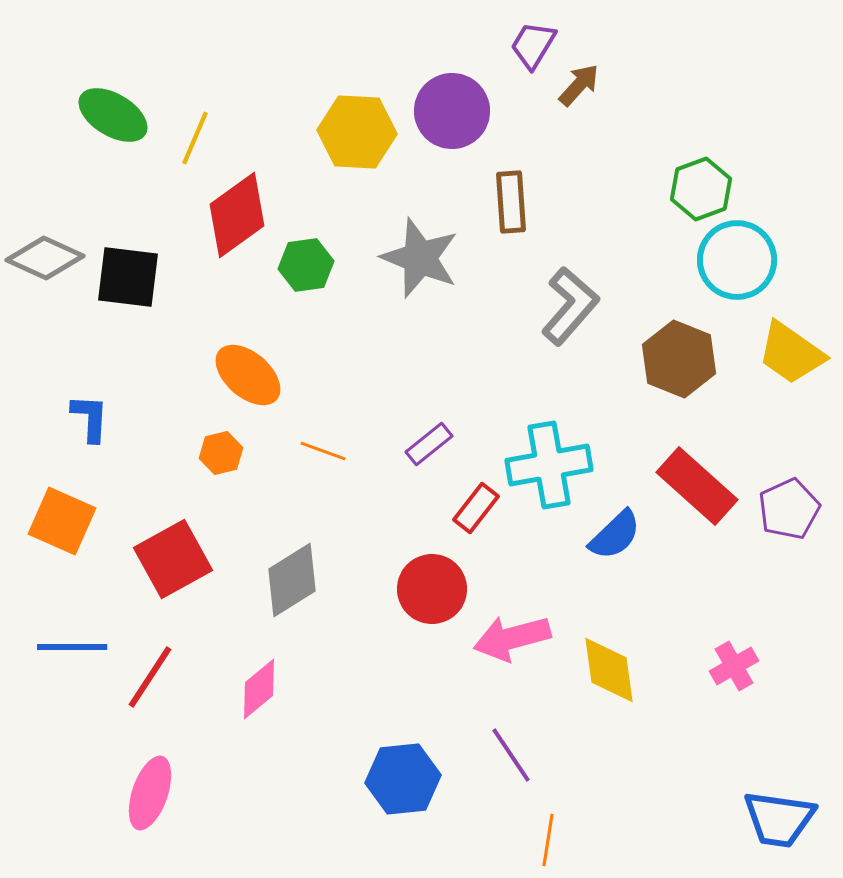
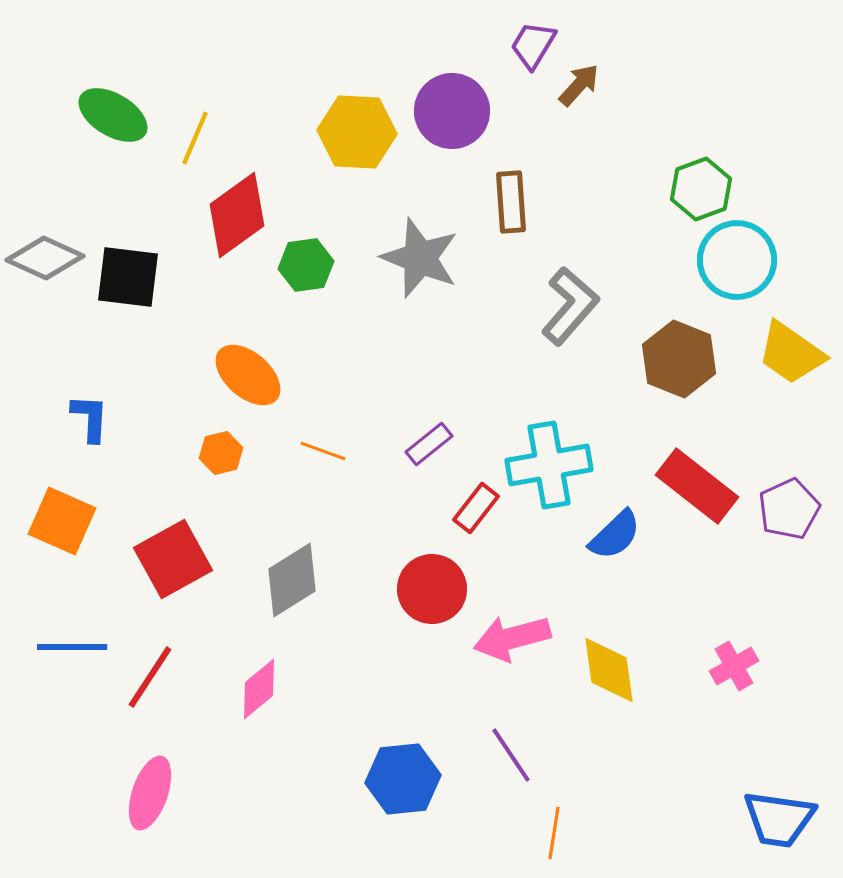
red rectangle at (697, 486): rotated 4 degrees counterclockwise
orange line at (548, 840): moved 6 px right, 7 px up
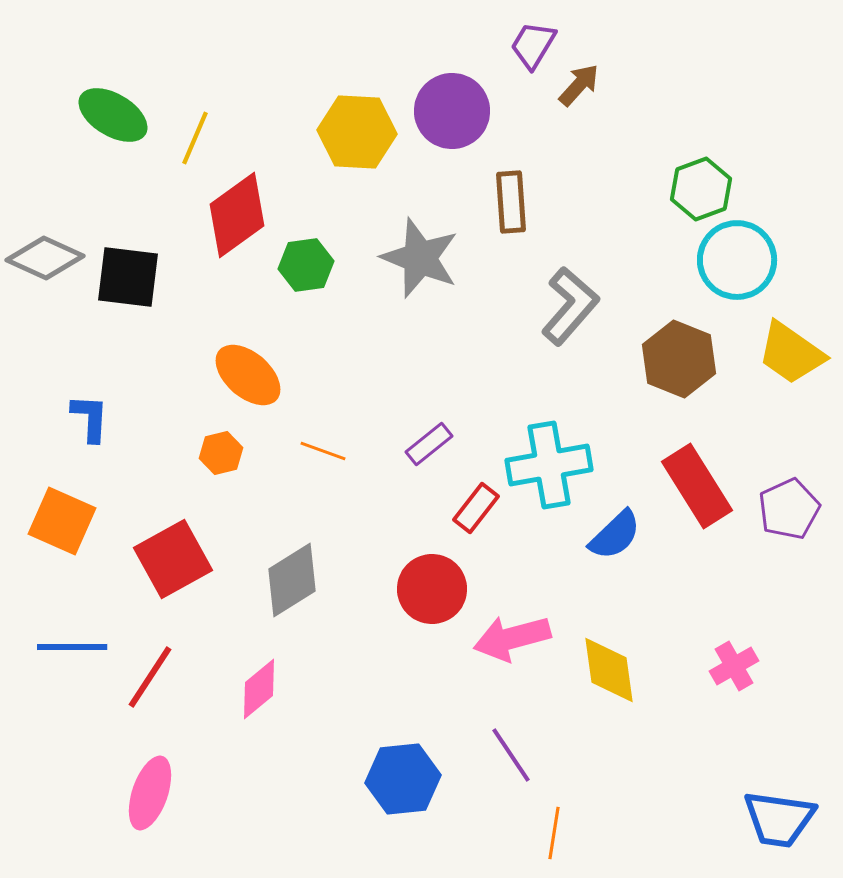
red rectangle at (697, 486): rotated 20 degrees clockwise
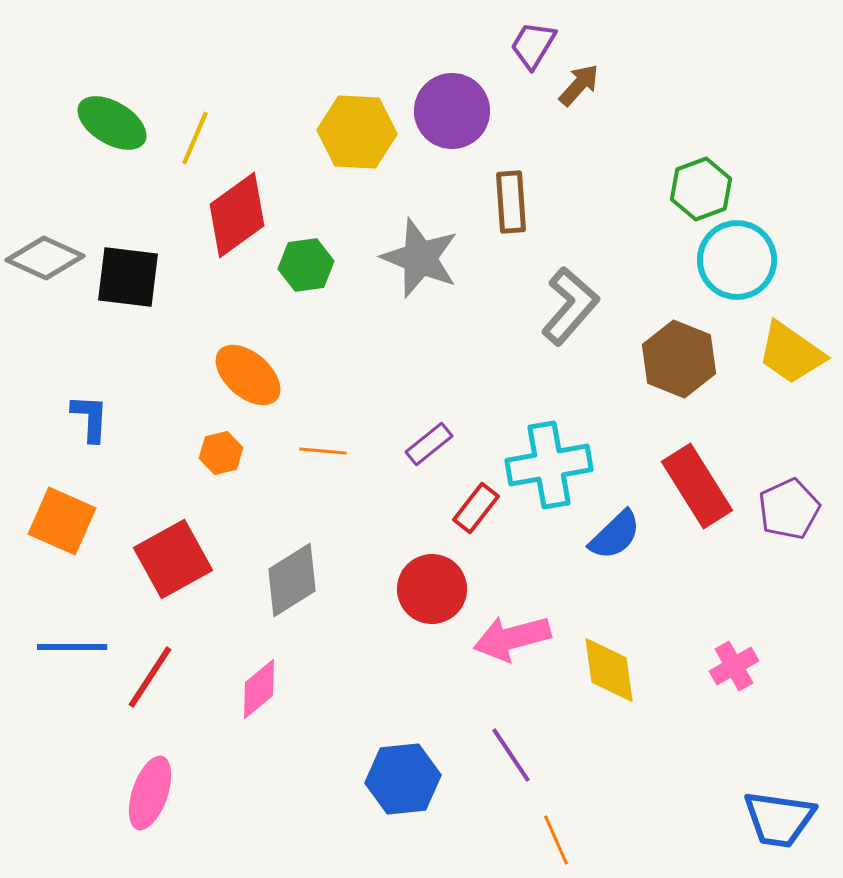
green ellipse at (113, 115): moved 1 px left, 8 px down
orange line at (323, 451): rotated 15 degrees counterclockwise
orange line at (554, 833): moved 2 px right, 7 px down; rotated 33 degrees counterclockwise
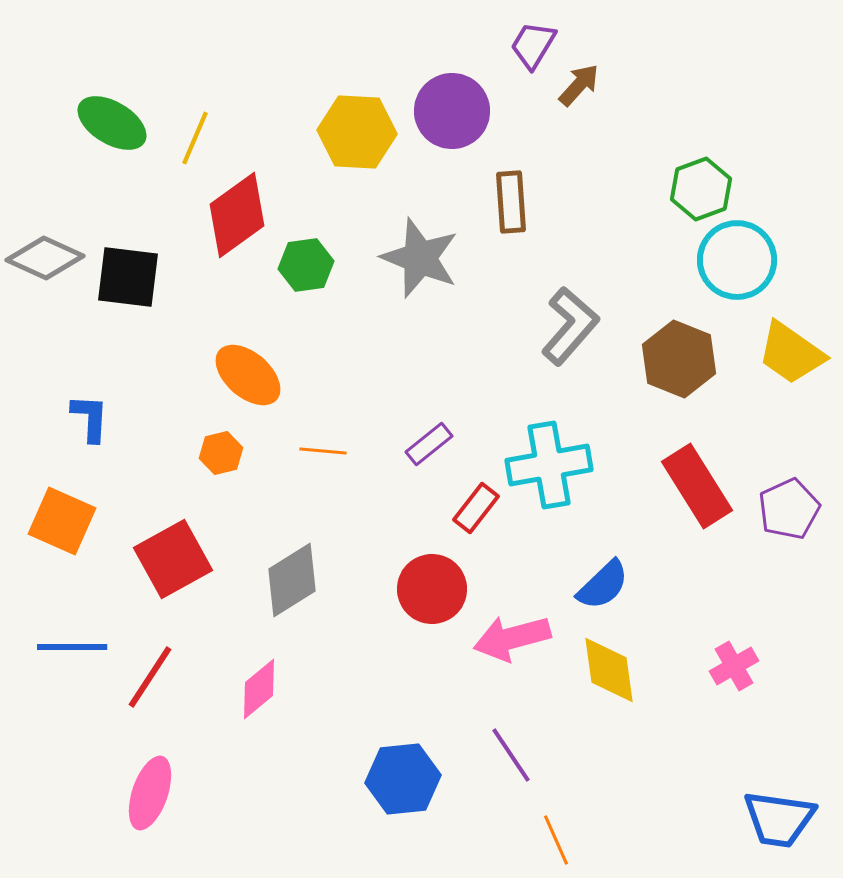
gray L-shape at (570, 306): moved 20 px down
blue semicircle at (615, 535): moved 12 px left, 50 px down
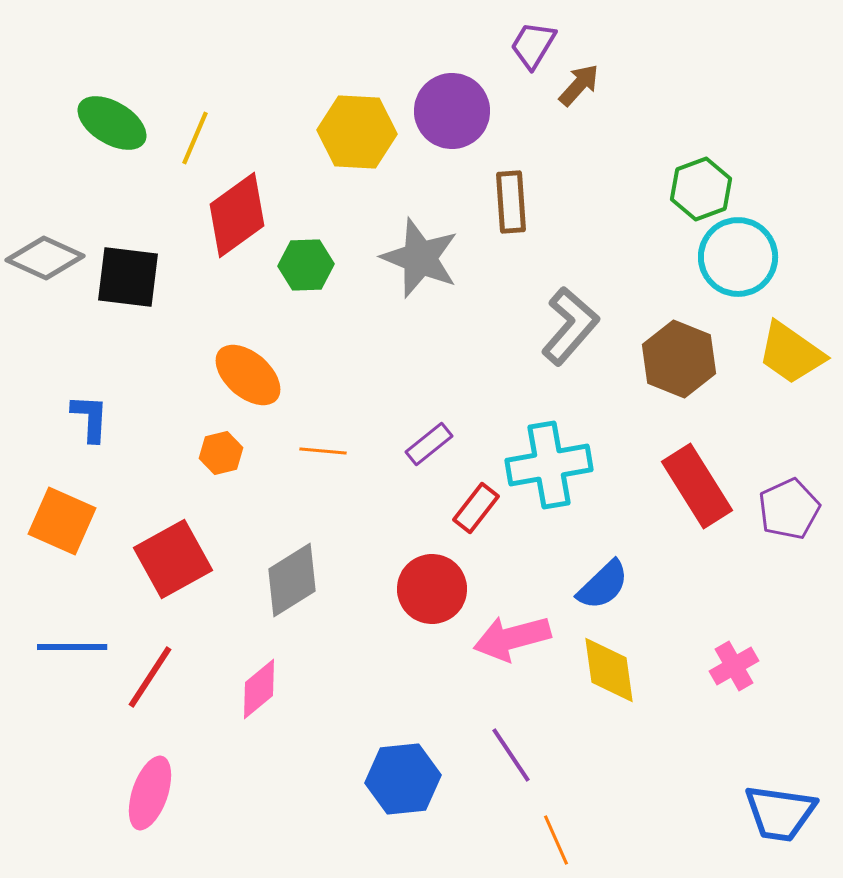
cyan circle at (737, 260): moved 1 px right, 3 px up
green hexagon at (306, 265): rotated 6 degrees clockwise
blue trapezoid at (779, 819): moved 1 px right, 6 px up
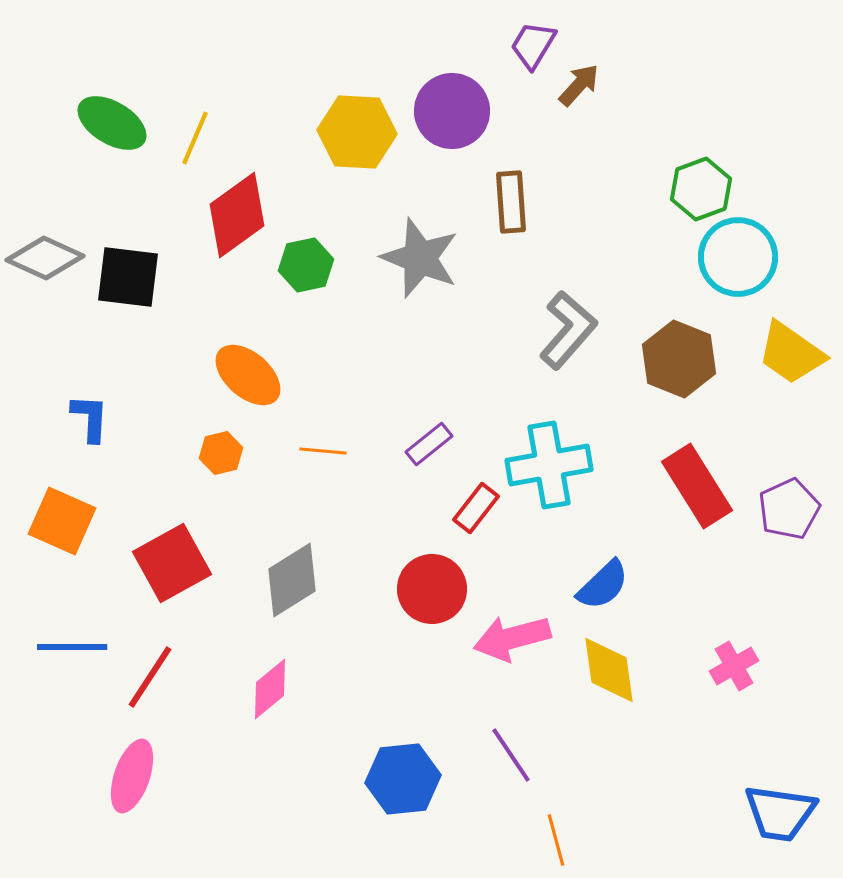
green hexagon at (306, 265): rotated 10 degrees counterclockwise
gray L-shape at (570, 326): moved 2 px left, 4 px down
red square at (173, 559): moved 1 px left, 4 px down
pink diamond at (259, 689): moved 11 px right
pink ellipse at (150, 793): moved 18 px left, 17 px up
orange line at (556, 840): rotated 9 degrees clockwise
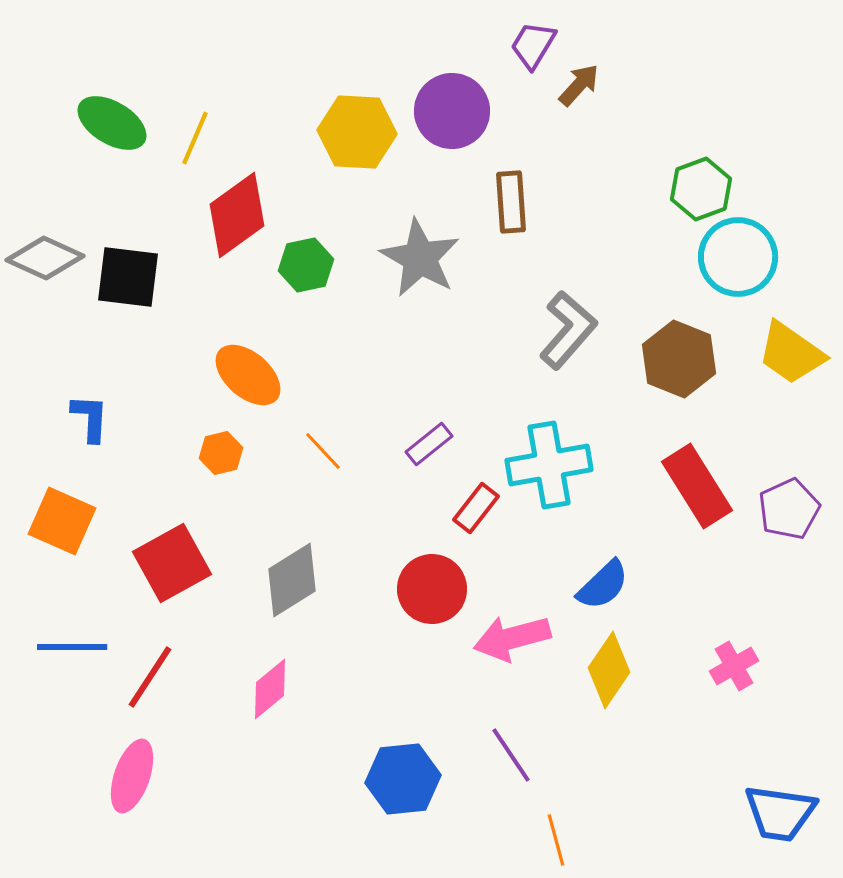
gray star at (420, 258): rotated 8 degrees clockwise
orange line at (323, 451): rotated 42 degrees clockwise
yellow diamond at (609, 670): rotated 42 degrees clockwise
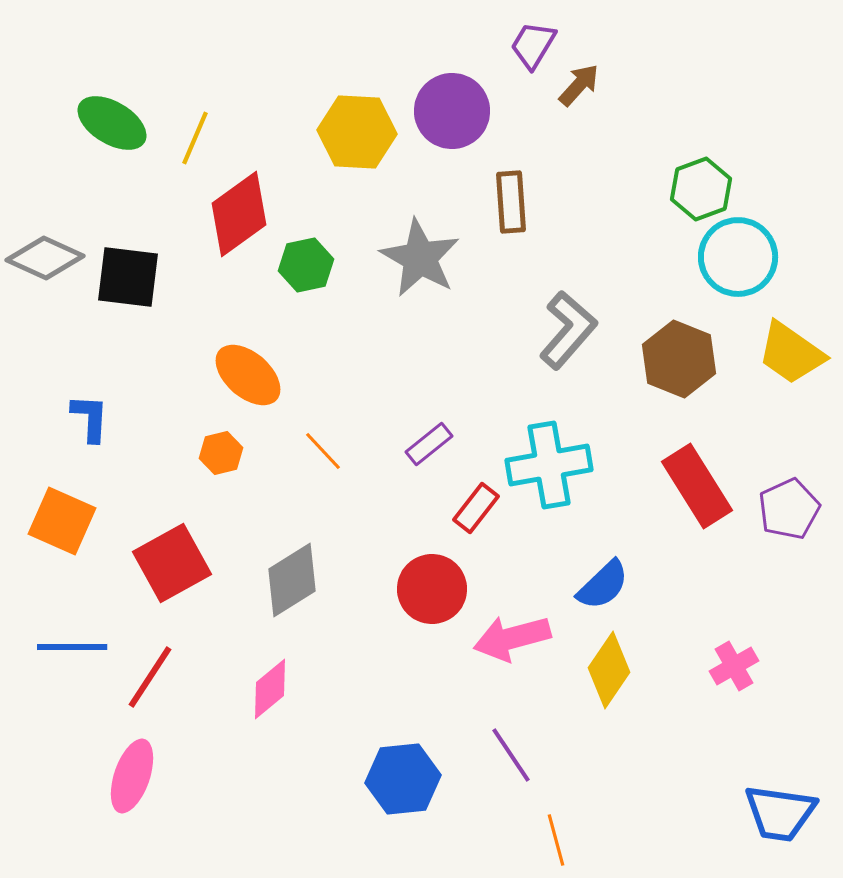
red diamond at (237, 215): moved 2 px right, 1 px up
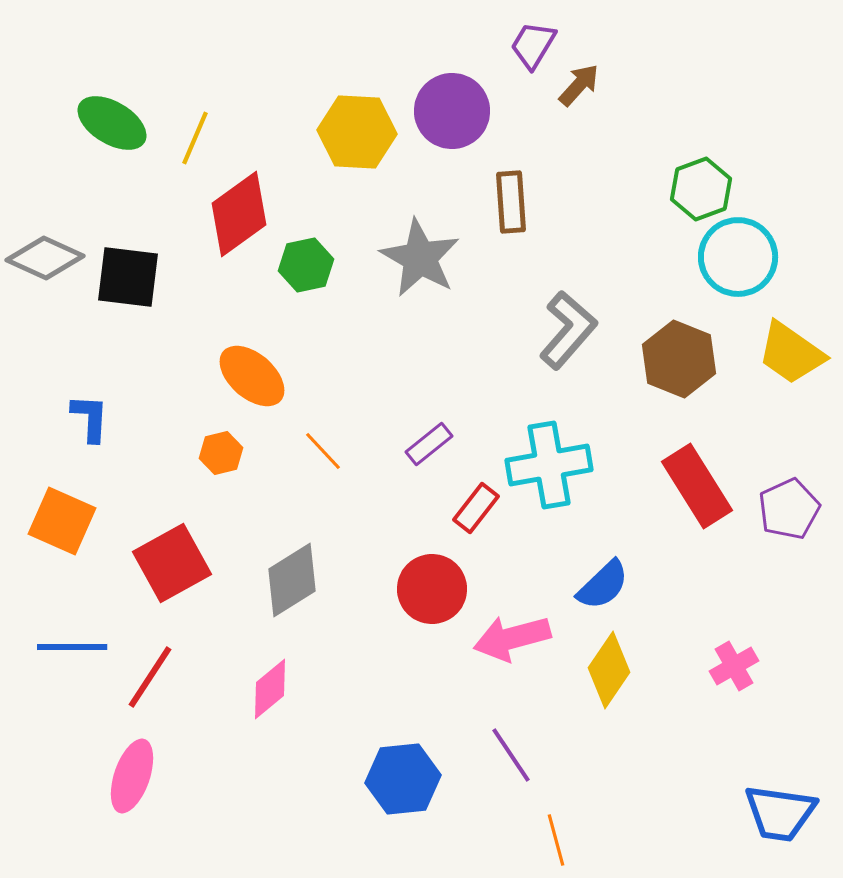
orange ellipse at (248, 375): moved 4 px right, 1 px down
